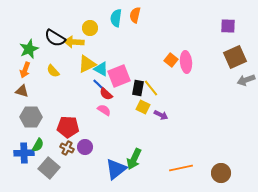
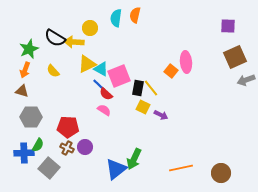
orange square: moved 11 px down
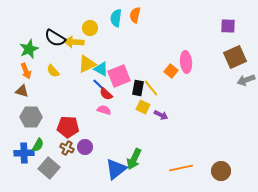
orange arrow: moved 1 px right, 1 px down; rotated 42 degrees counterclockwise
pink semicircle: rotated 16 degrees counterclockwise
brown circle: moved 2 px up
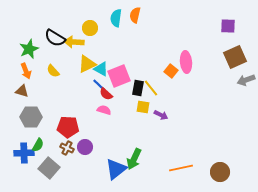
yellow square: rotated 16 degrees counterclockwise
brown circle: moved 1 px left, 1 px down
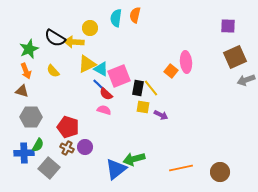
red pentagon: rotated 15 degrees clockwise
green arrow: rotated 50 degrees clockwise
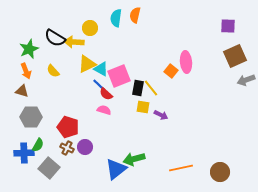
brown square: moved 1 px up
